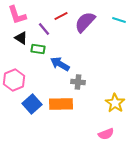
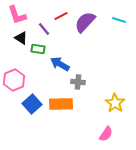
pink semicircle: rotated 35 degrees counterclockwise
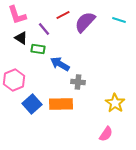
red line: moved 2 px right, 1 px up
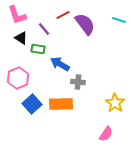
purple semicircle: moved 2 px down; rotated 100 degrees clockwise
pink hexagon: moved 4 px right, 2 px up
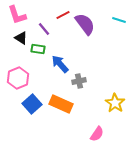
blue arrow: rotated 18 degrees clockwise
gray cross: moved 1 px right, 1 px up; rotated 16 degrees counterclockwise
orange rectangle: rotated 25 degrees clockwise
pink semicircle: moved 9 px left
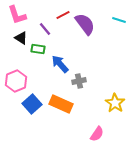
purple line: moved 1 px right
pink hexagon: moved 2 px left, 3 px down
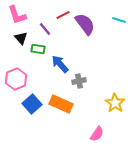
black triangle: rotated 16 degrees clockwise
pink hexagon: moved 2 px up
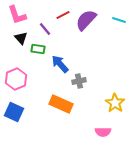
purple semicircle: moved 1 px right, 4 px up; rotated 100 degrees counterclockwise
blue square: moved 18 px left, 8 px down; rotated 24 degrees counterclockwise
pink semicircle: moved 6 px right, 2 px up; rotated 56 degrees clockwise
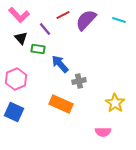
pink L-shape: moved 2 px right; rotated 25 degrees counterclockwise
